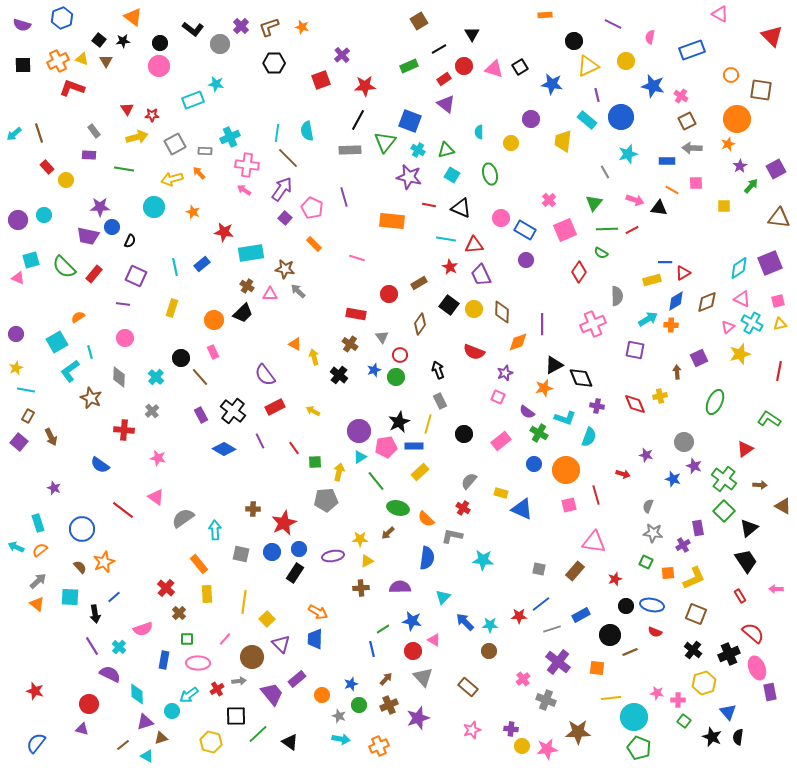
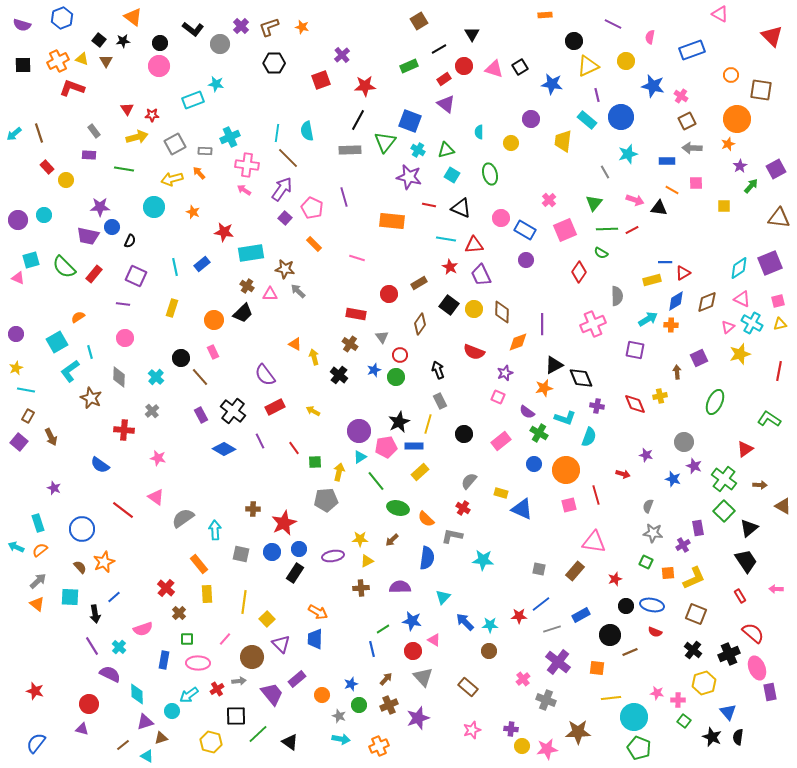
brown arrow at (388, 533): moved 4 px right, 7 px down
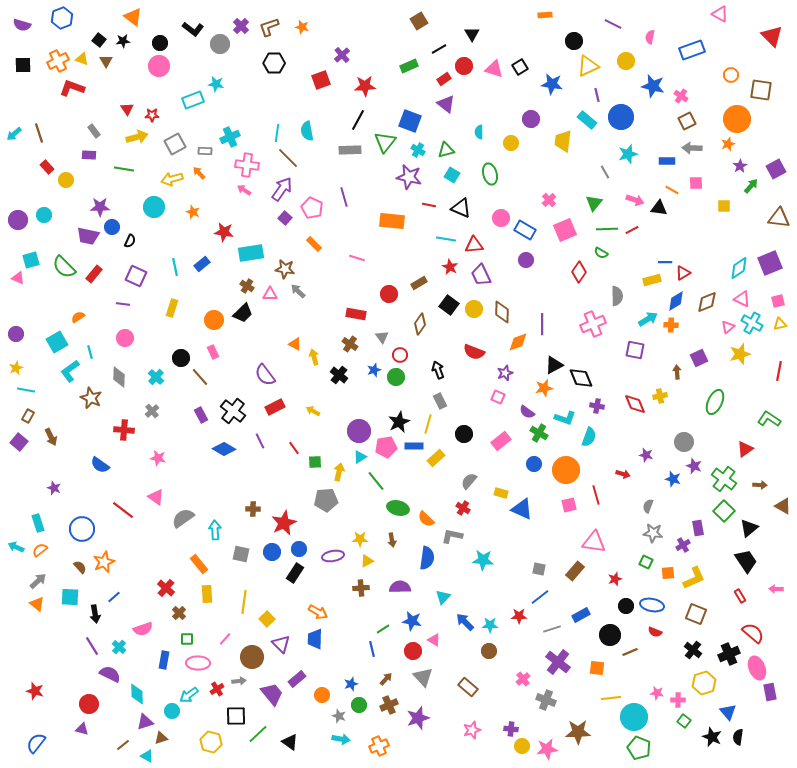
yellow rectangle at (420, 472): moved 16 px right, 14 px up
brown arrow at (392, 540): rotated 56 degrees counterclockwise
blue line at (541, 604): moved 1 px left, 7 px up
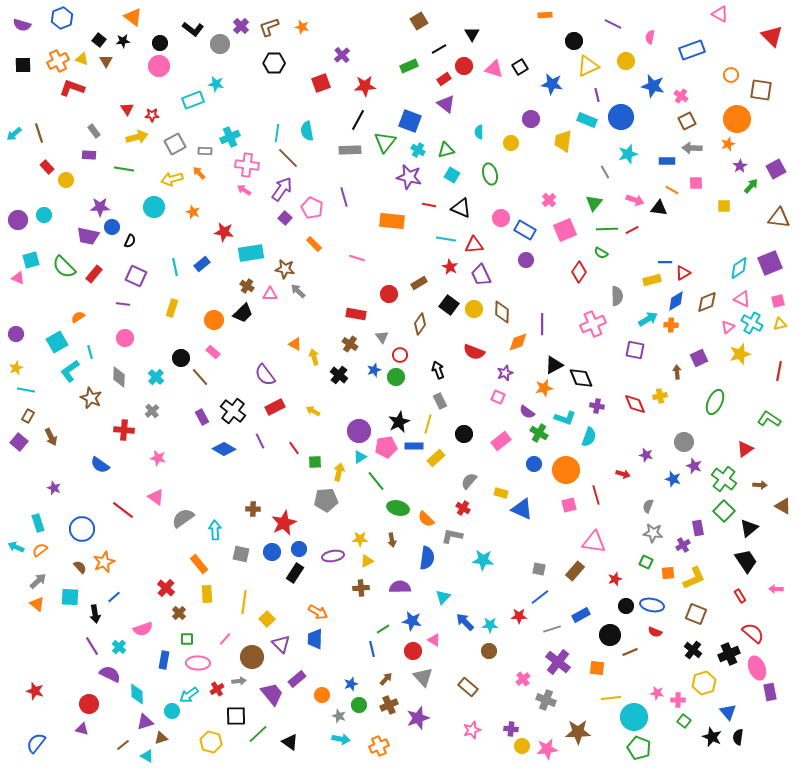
red square at (321, 80): moved 3 px down
cyan rectangle at (587, 120): rotated 18 degrees counterclockwise
pink rectangle at (213, 352): rotated 24 degrees counterclockwise
purple rectangle at (201, 415): moved 1 px right, 2 px down
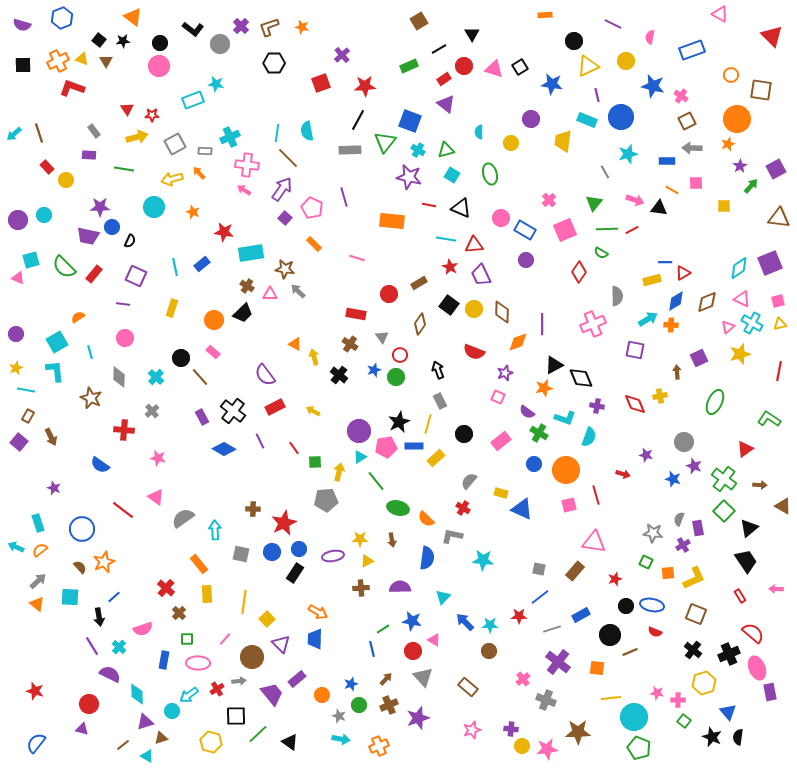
cyan L-shape at (70, 371): moved 15 px left; rotated 120 degrees clockwise
gray semicircle at (648, 506): moved 31 px right, 13 px down
black arrow at (95, 614): moved 4 px right, 3 px down
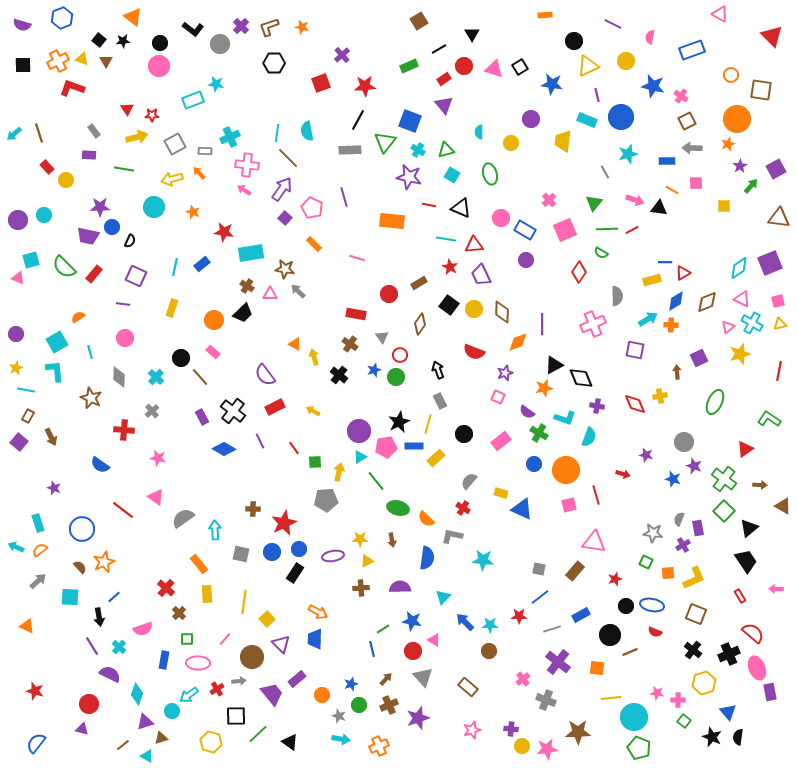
purple triangle at (446, 104): moved 2 px left, 1 px down; rotated 12 degrees clockwise
cyan line at (175, 267): rotated 24 degrees clockwise
orange triangle at (37, 604): moved 10 px left, 22 px down; rotated 14 degrees counterclockwise
cyan diamond at (137, 694): rotated 20 degrees clockwise
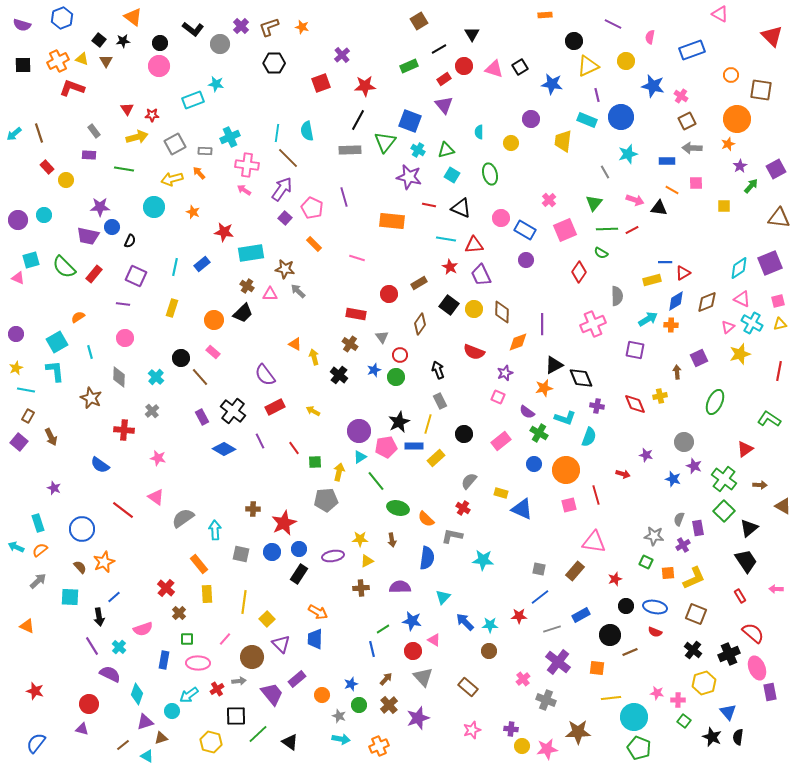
gray star at (653, 533): moved 1 px right, 3 px down
black rectangle at (295, 573): moved 4 px right, 1 px down
blue ellipse at (652, 605): moved 3 px right, 2 px down
brown cross at (389, 705): rotated 18 degrees counterclockwise
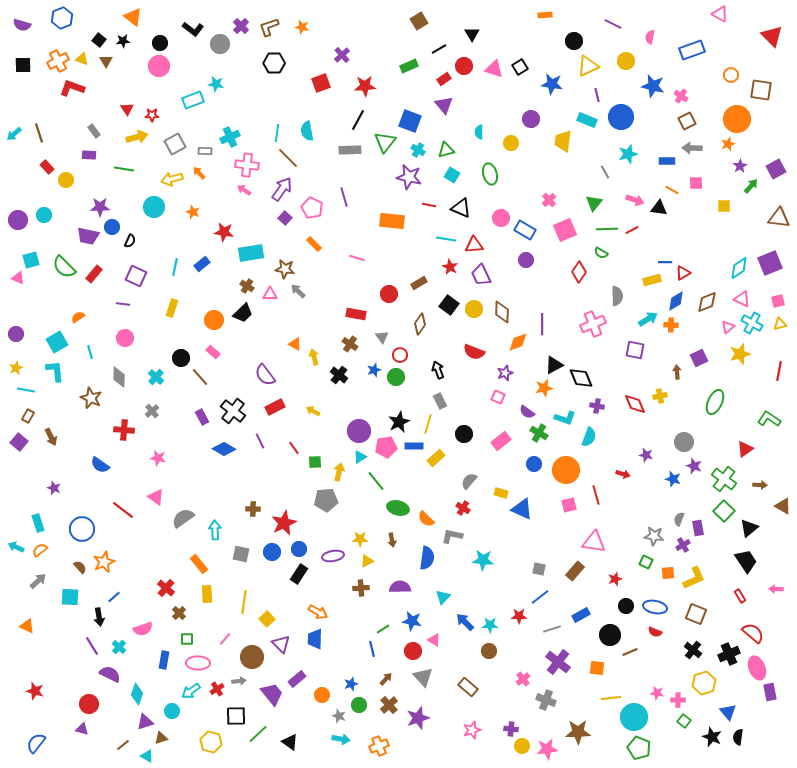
cyan arrow at (189, 695): moved 2 px right, 4 px up
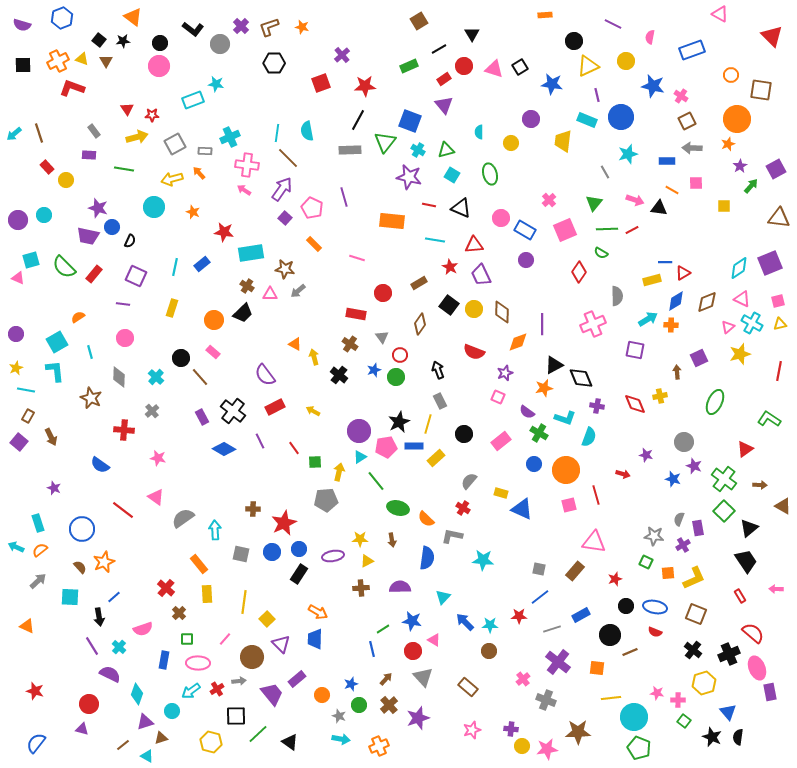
purple star at (100, 207): moved 2 px left, 1 px down; rotated 18 degrees clockwise
cyan line at (446, 239): moved 11 px left, 1 px down
gray arrow at (298, 291): rotated 84 degrees counterclockwise
red circle at (389, 294): moved 6 px left, 1 px up
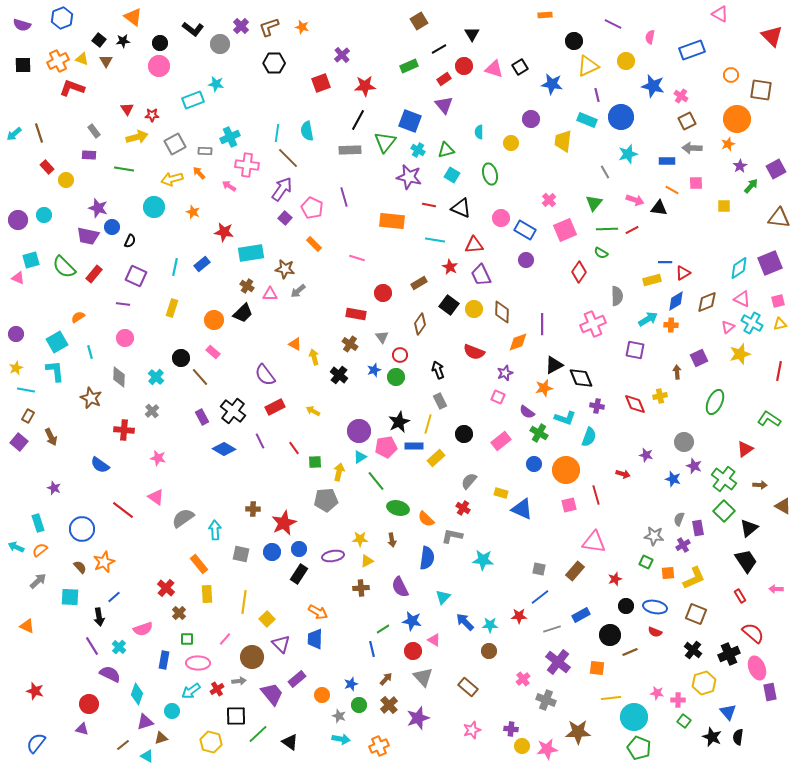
pink arrow at (244, 190): moved 15 px left, 4 px up
purple semicircle at (400, 587): rotated 115 degrees counterclockwise
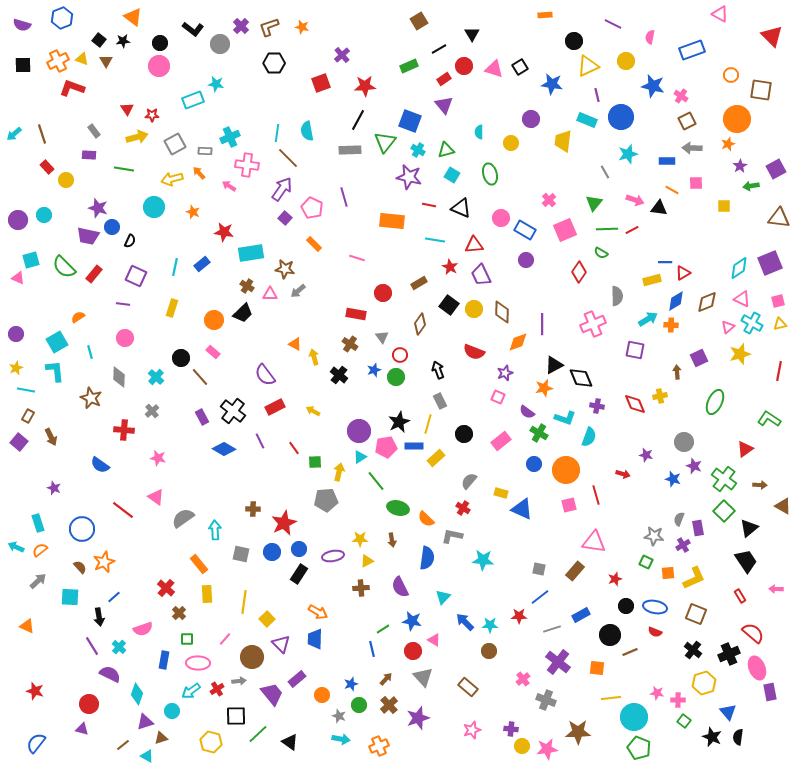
brown line at (39, 133): moved 3 px right, 1 px down
green arrow at (751, 186): rotated 140 degrees counterclockwise
